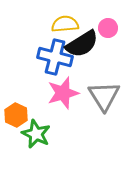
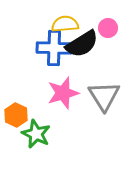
blue cross: moved 1 px left, 9 px up; rotated 12 degrees counterclockwise
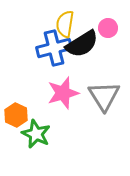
yellow semicircle: rotated 76 degrees counterclockwise
blue cross: rotated 16 degrees counterclockwise
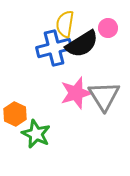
pink star: moved 13 px right
orange hexagon: moved 1 px left, 1 px up
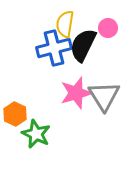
black semicircle: moved 1 px right, 1 px down; rotated 148 degrees clockwise
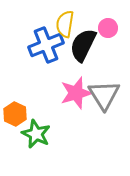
blue cross: moved 8 px left, 3 px up; rotated 8 degrees counterclockwise
gray triangle: moved 1 px up
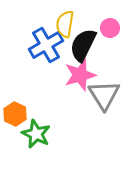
pink circle: moved 2 px right
blue cross: rotated 8 degrees counterclockwise
pink star: moved 4 px right, 18 px up
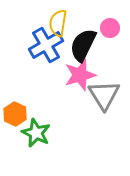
yellow semicircle: moved 7 px left, 1 px up
green star: moved 1 px up
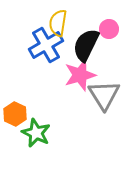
pink circle: moved 1 px left, 1 px down
black semicircle: moved 3 px right
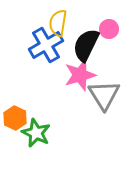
orange hexagon: moved 4 px down
